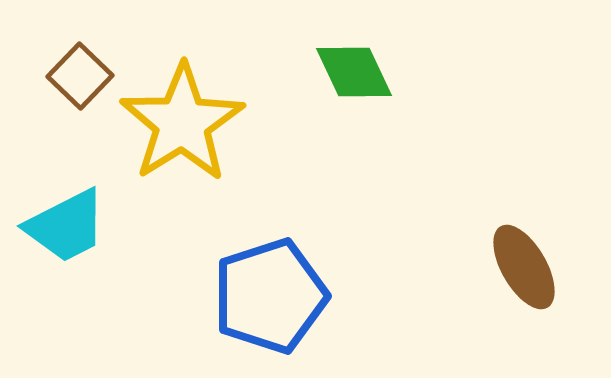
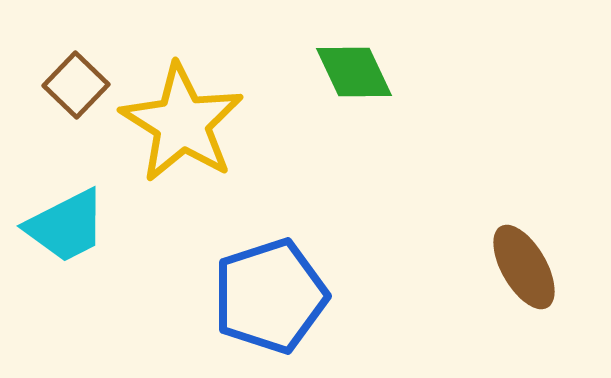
brown square: moved 4 px left, 9 px down
yellow star: rotated 8 degrees counterclockwise
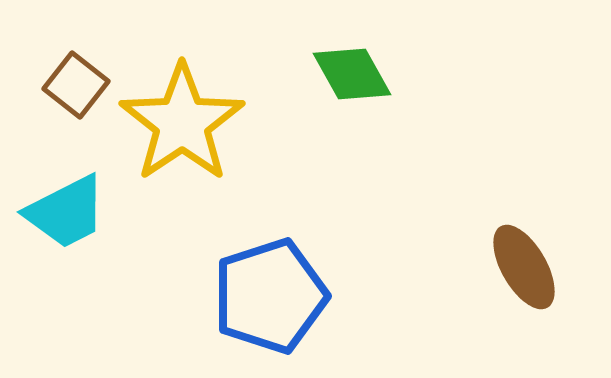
green diamond: moved 2 px left, 2 px down; rotated 4 degrees counterclockwise
brown square: rotated 6 degrees counterclockwise
yellow star: rotated 6 degrees clockwise
cyan trapezoid: moved 14 px up
